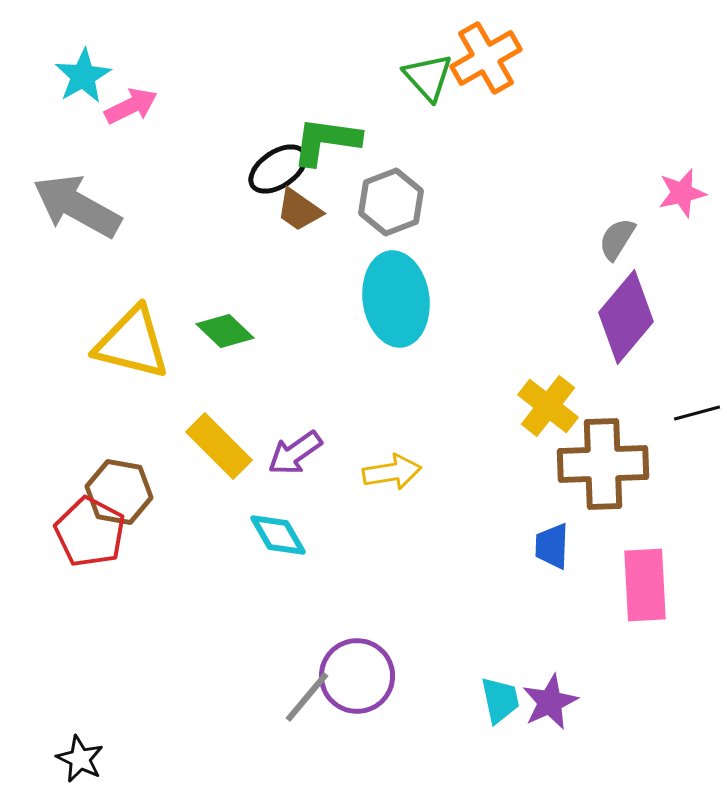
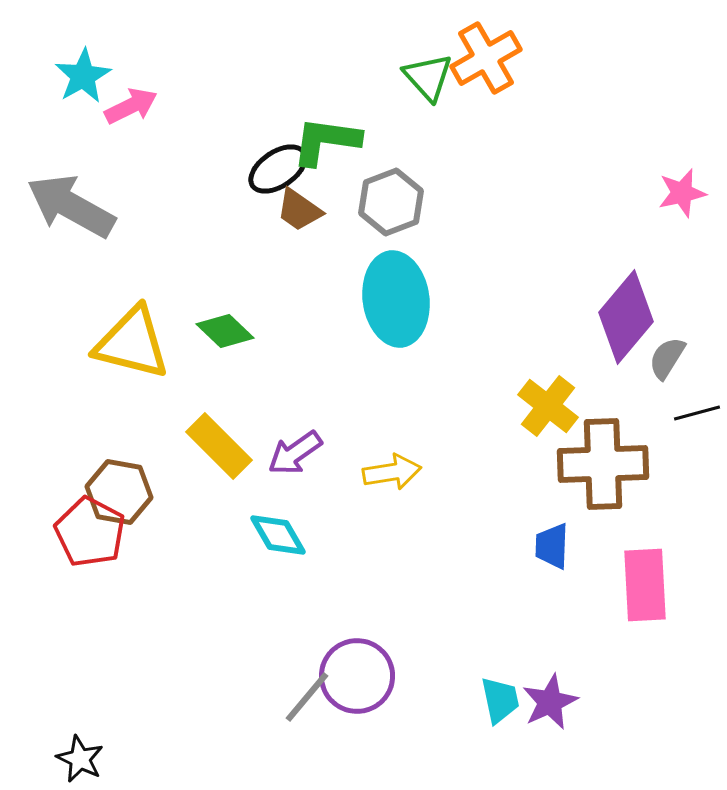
gray arrow: moved 6 px left
gray semicircle: moved 50 px right, 119 px down
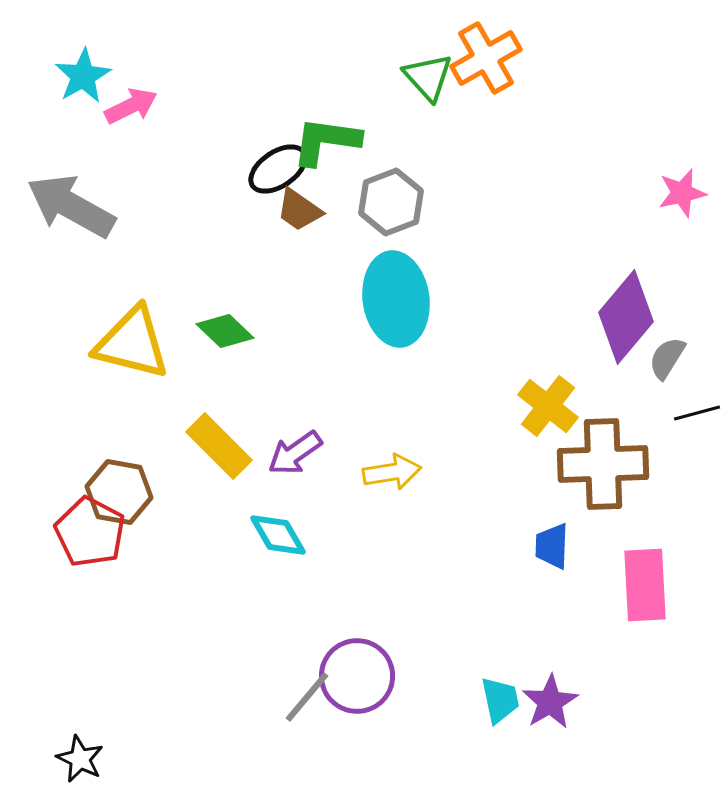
purple star: rotated 6 degrees counterclockwise
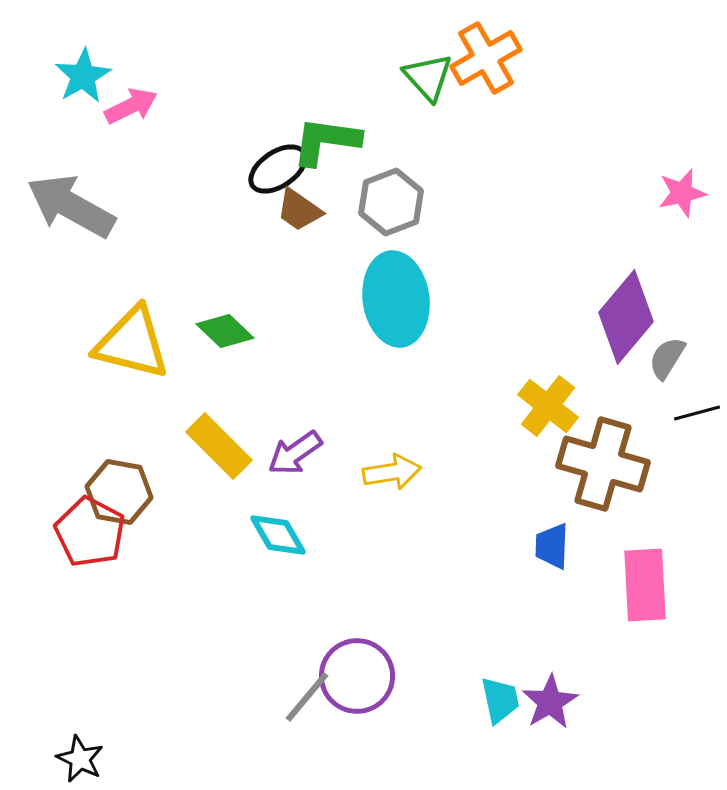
brown cross: rotated 18 degrees clockwise
